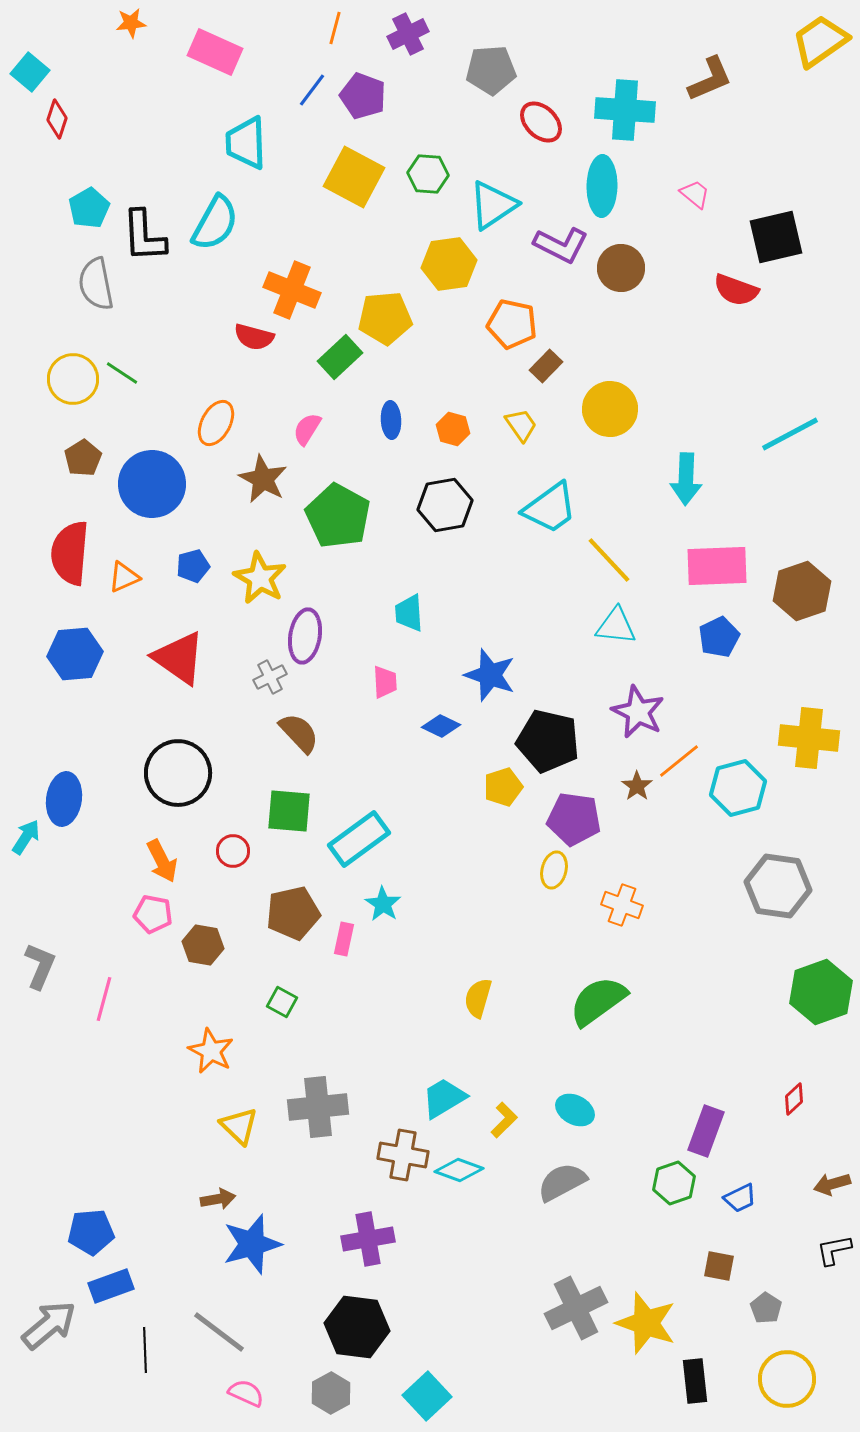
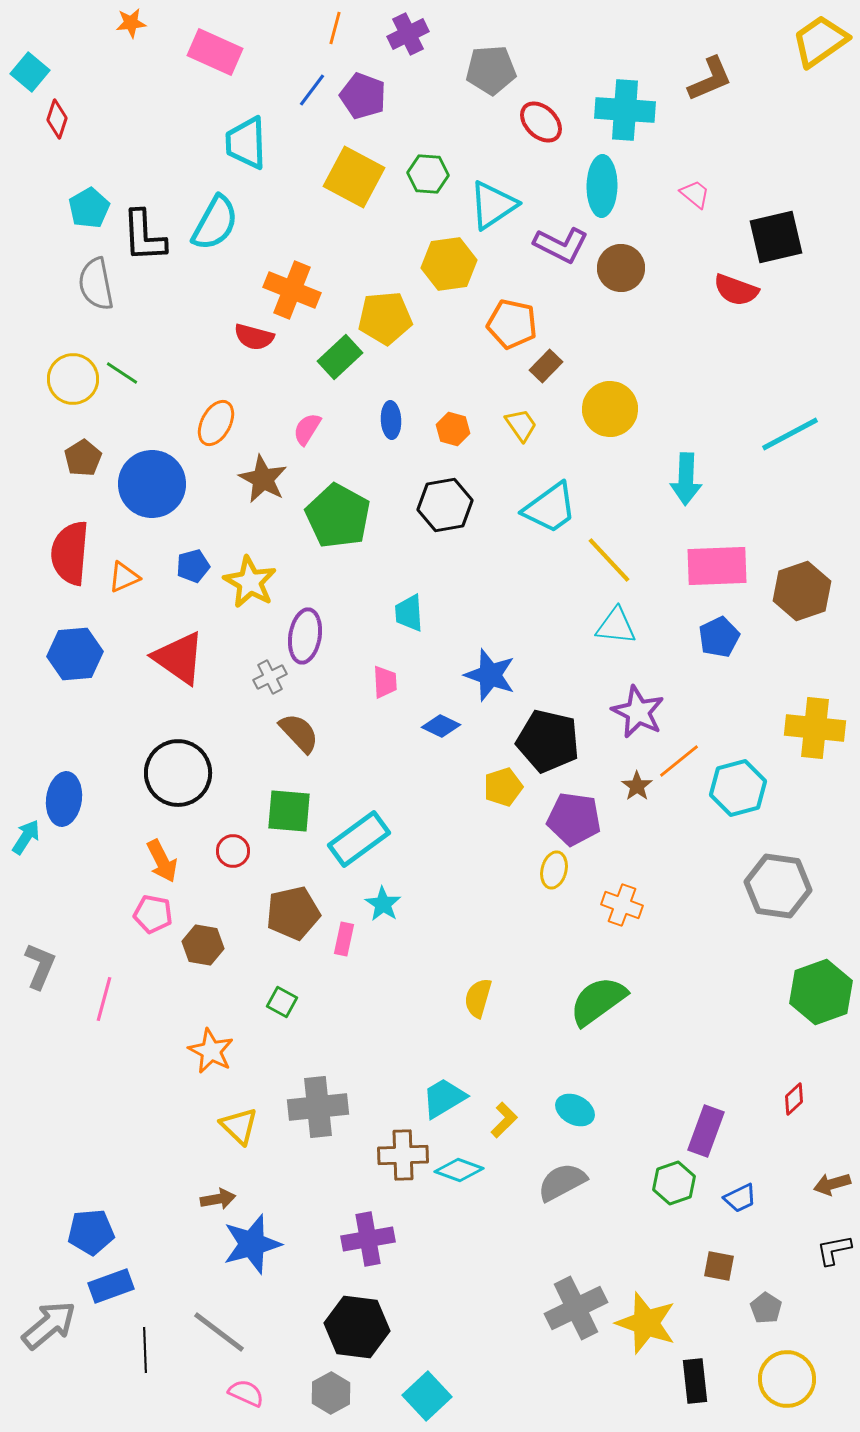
yellow star at (260, 578): moved 10 px left, 4 px down
yellow cross at (809, 738): moved 6 px right, 10 px up
brown cross at (403, 1155): rotated 12 degrees counterclockwise
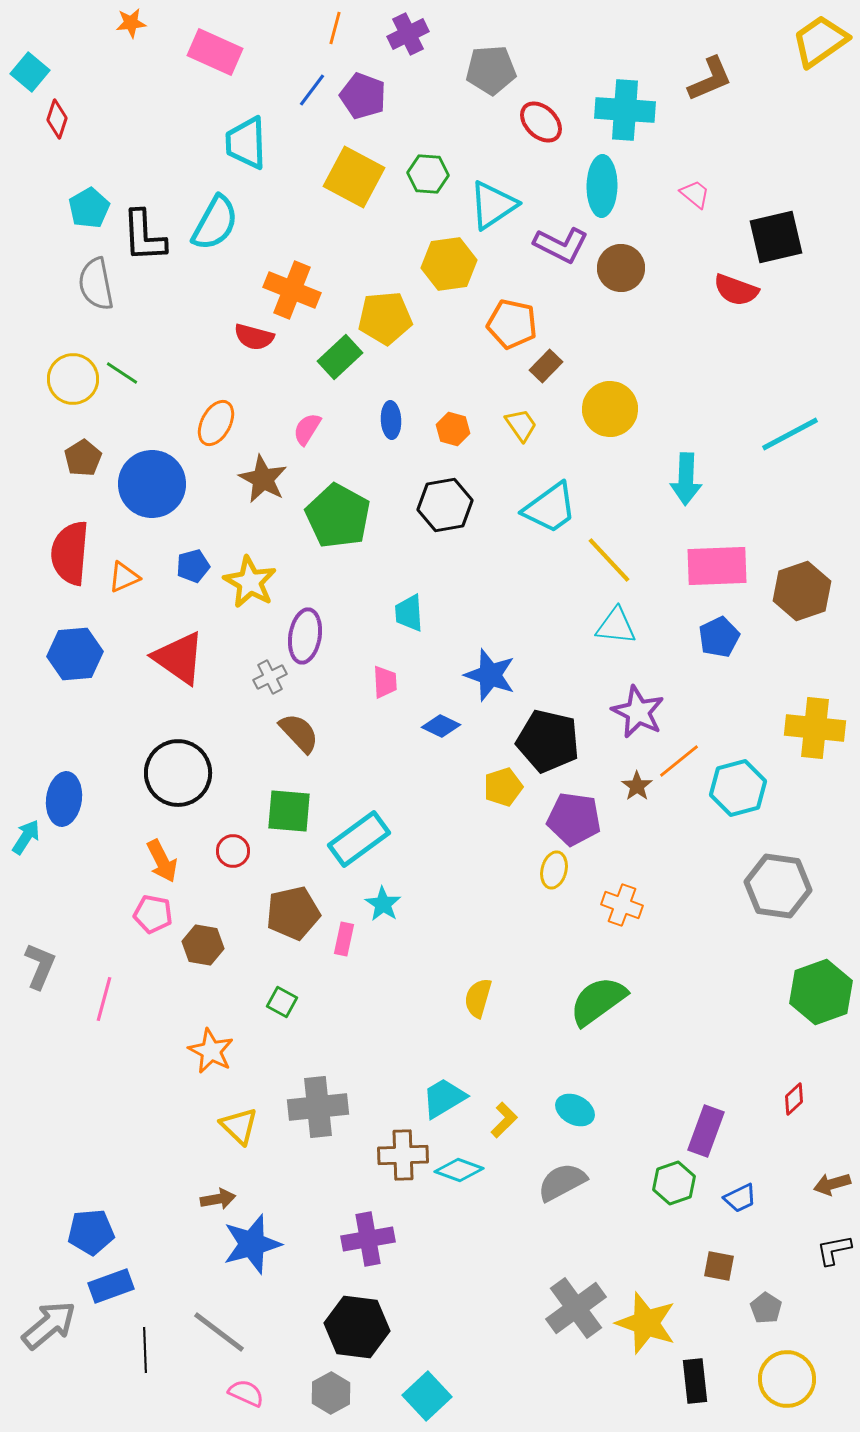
gray cross at (576, 1308): rotated 10 degrees counterclockwise
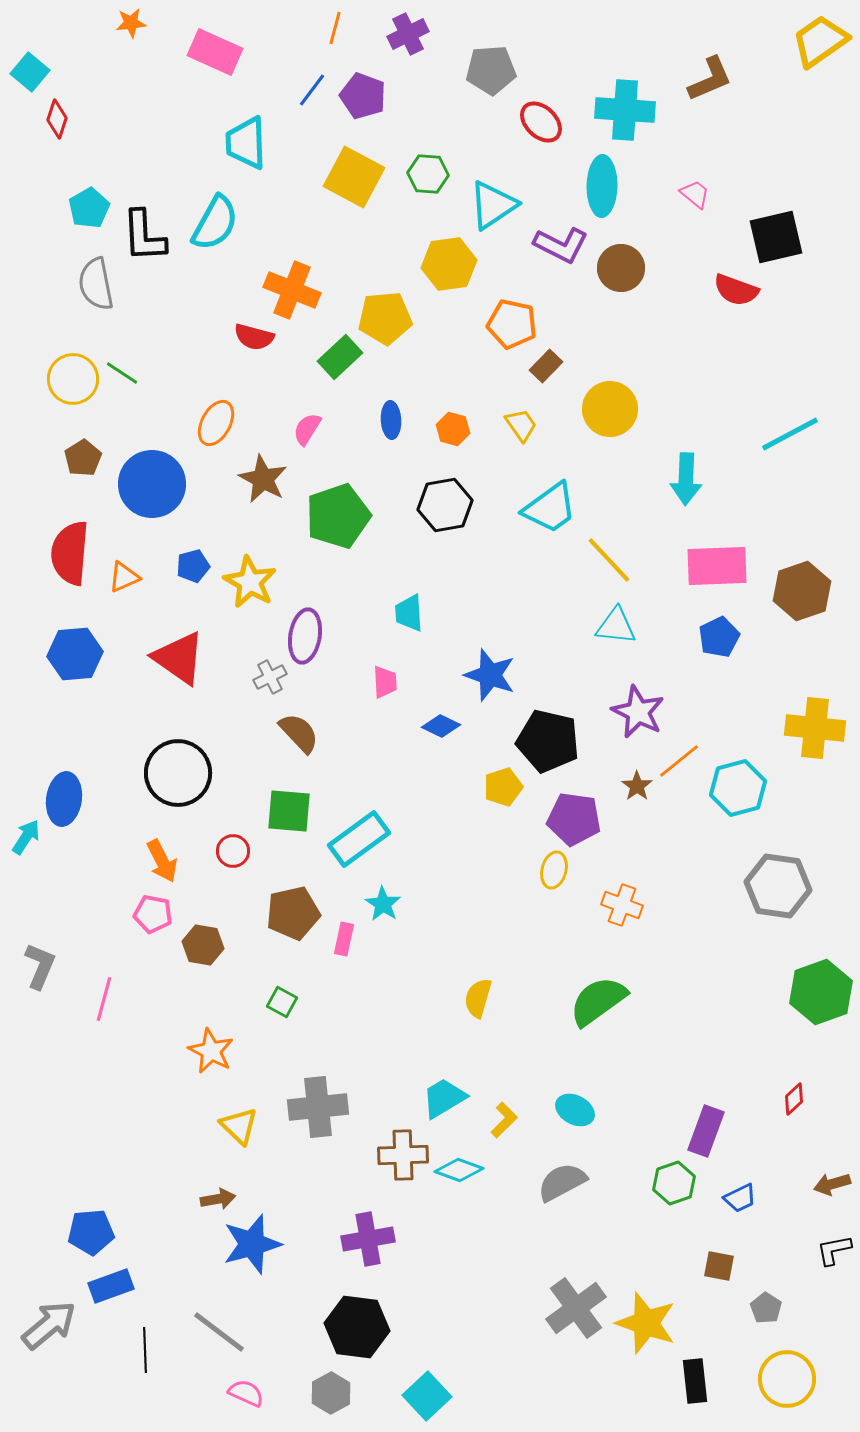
green pentagon at (338, 516): rotated 24 degrees clockwise
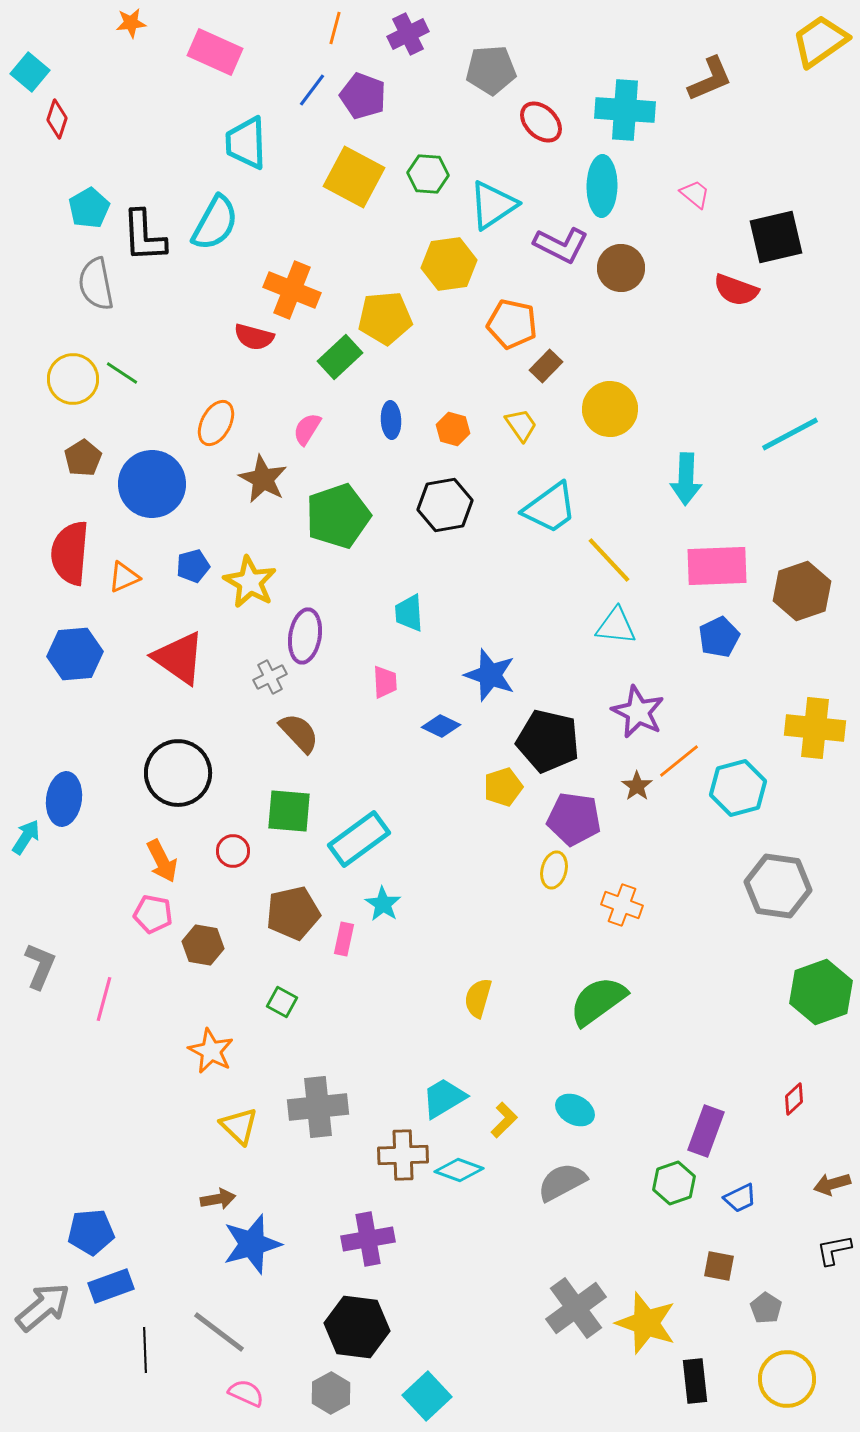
gray arrow at (49, 1325): moved 6 px left, 18 px up
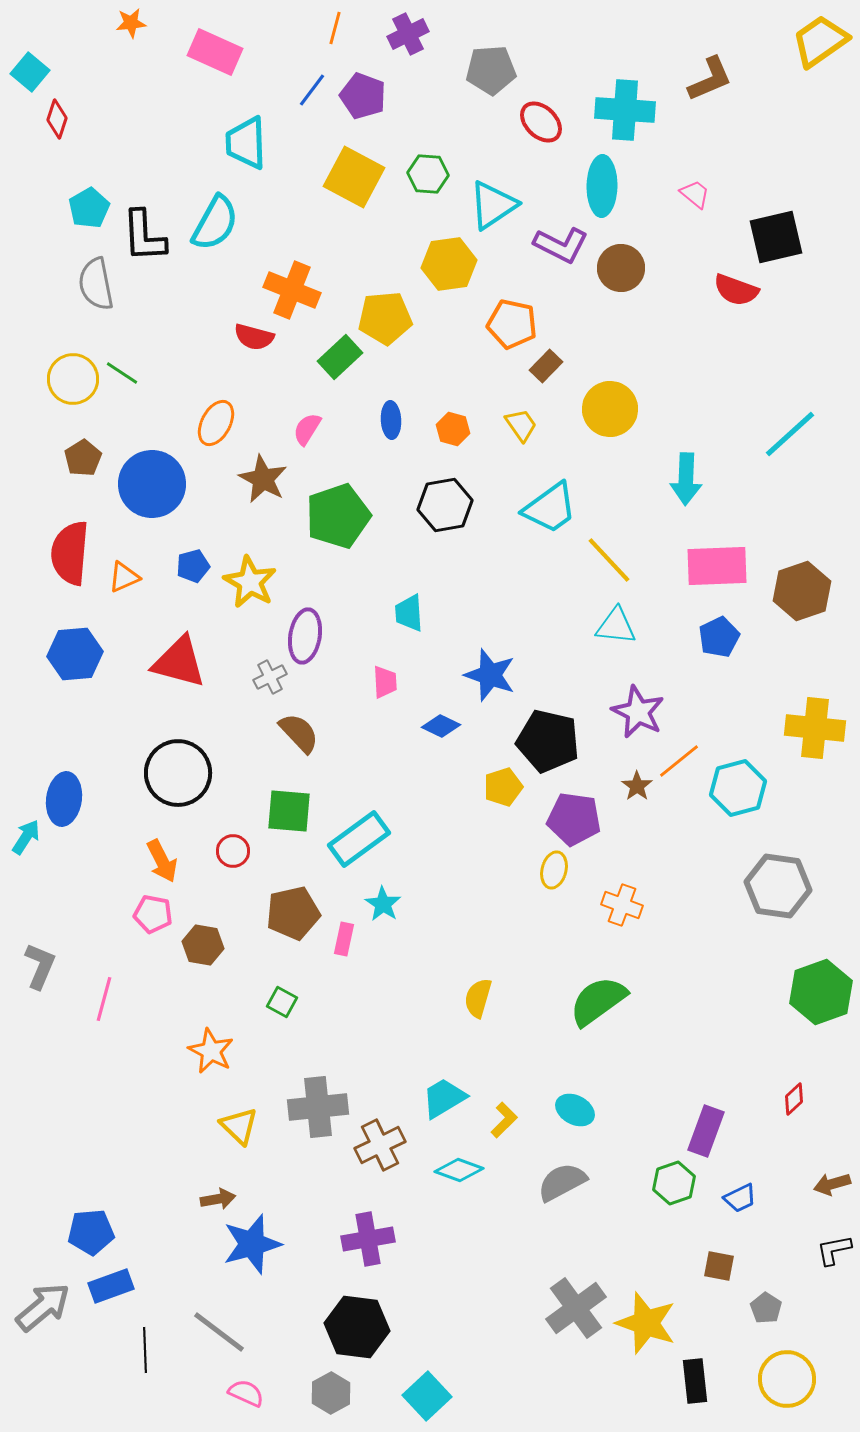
cyan line at (790, 434): rotated 14 degrees counterclockwise
red triangle at (179, 658): moved 4 px down; rotated 20 degrees counterclockwise
brown cross at (403, 1155): moved 23 px left, 10 px up; rotated 24 degrees counterclockwise
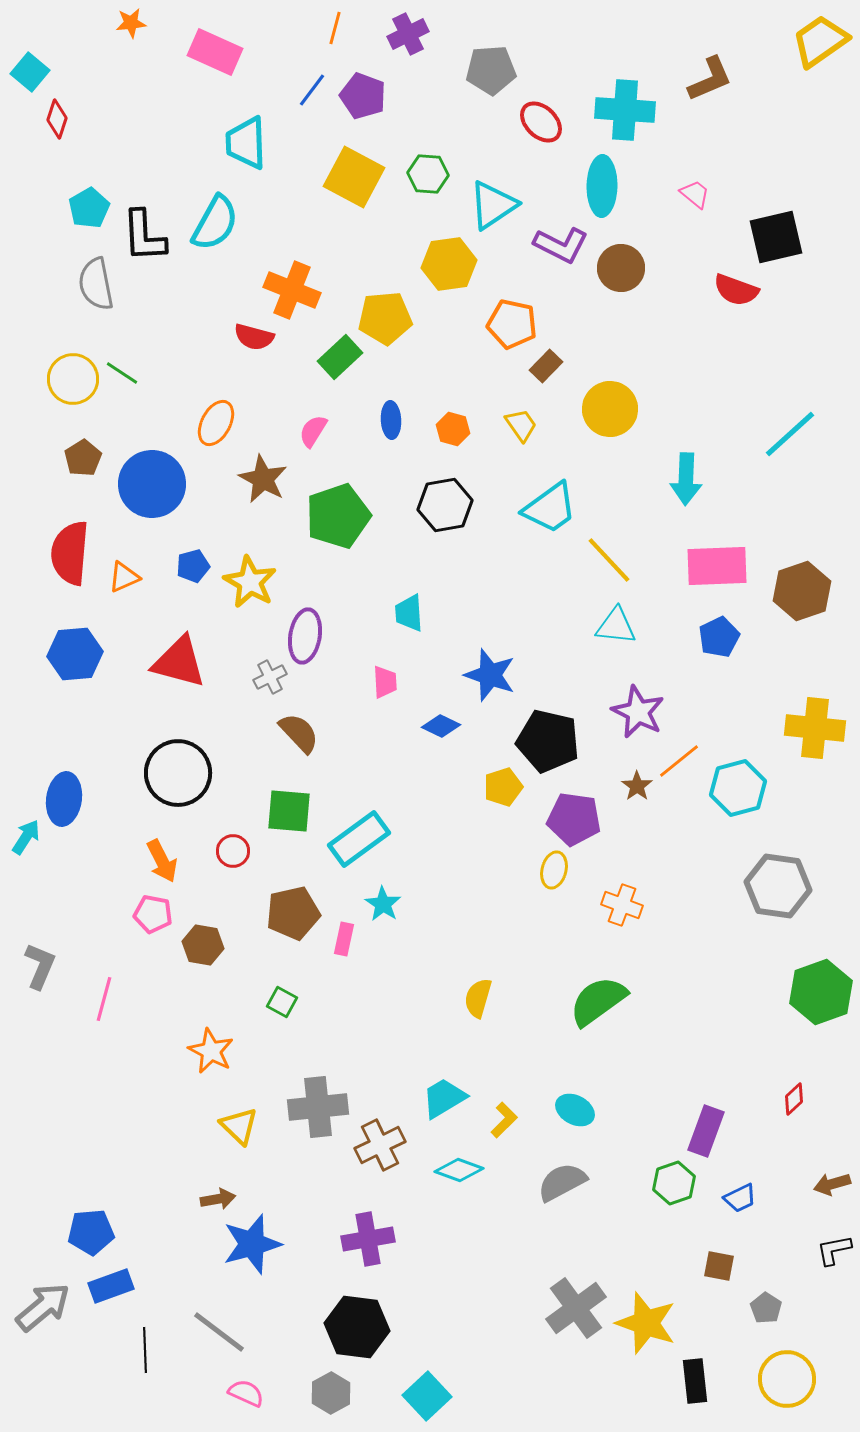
pink semicircle at (307, 429): moved 6 px right, 2 px down
